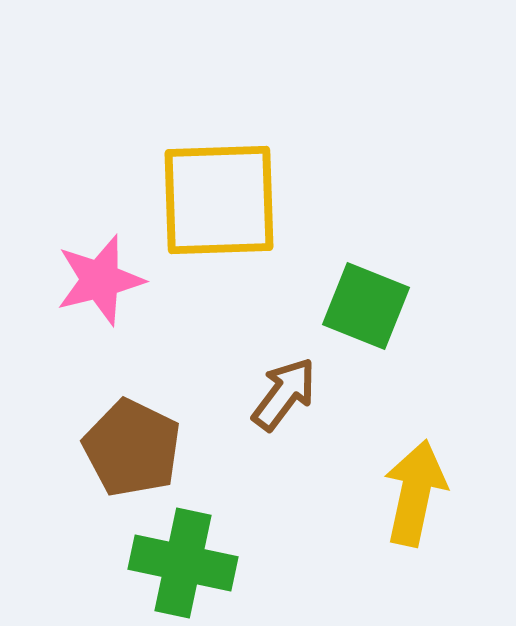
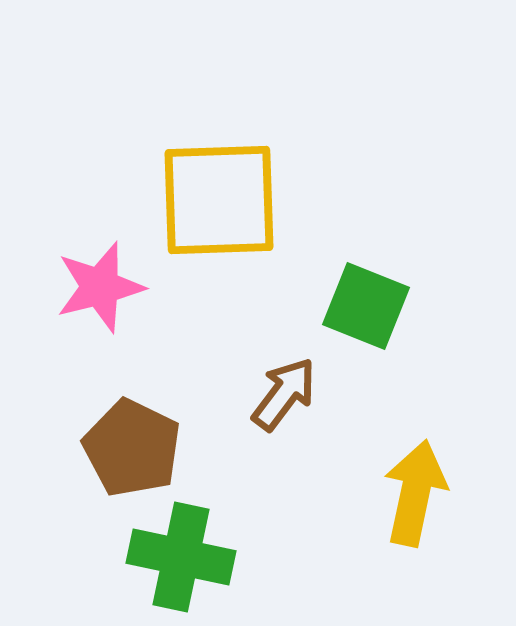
pink star: moved 7 px down
green cross: moved 2 px left, 6 px up
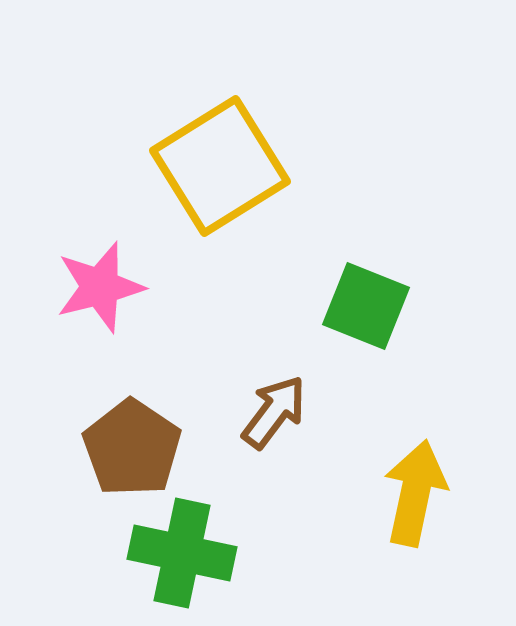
yellow square: moved 1 px right, 34 px up; rotated 30 degrees counterclockwise
brown arrow: moved 10 px left, 18 px down
brown pentagon: rotated 8 degrees clockwise
green cross: moved 1 px right, 4 px up
